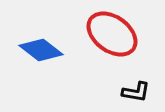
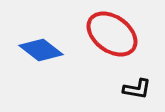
black L-shape: moved 1 px right, 3 px up
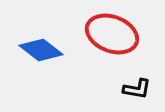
red ellipse: rotated 15 degrees counterclockwise
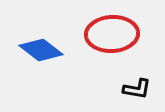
red ellipse: rotated 24 degrees counterclockwise
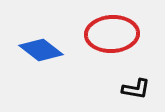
black L-shape: moved 1 px left
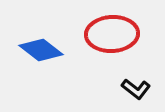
black L-shape: rotated 28 degrees clockwise
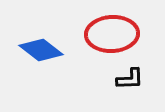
black L-shape: moved 6 px left, 10 px up; rotated 40 degrees counterclockwise
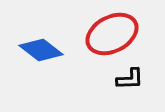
red ellipse: rotated 24 degrees counterclockwise
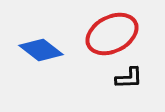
black L-shape: moved 1 px left, 1 px up
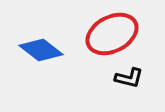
black L-shape: rotated 16 degrees clockwise
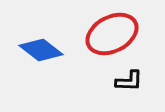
black L-shape: moved 3 px down; rotated 12 degrees counterclockwise
